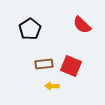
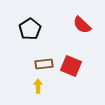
yellow arrow: moved 14 px left; rotated 88 degrees clockwise
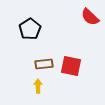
red semicircle: moved 8 px right, 8 px up
red square: rotated 10 degrees counterclockwise
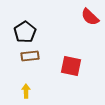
black pentagon: moved 5 px left, 3 px down
brown rectangle: moved 14 px left, 8 px up
yellow arrow: moved 12 px left, 5 px down
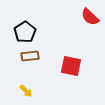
yellow arrow: rotated 136 degrees clockwise
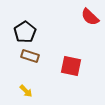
brown rectangle: rotated 24 degrees clockwise
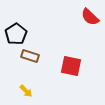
black pentagon: moved 9 px left, 2 px down
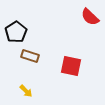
black pentagon: moved 2 px up
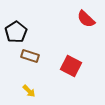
red semicircle: moved 4 px left, 2 px down
red square: rotated 15 degrees clockwise
yellow arrow: moved 3 px right
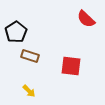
red square: rotated 20 degrees counterclockwise
